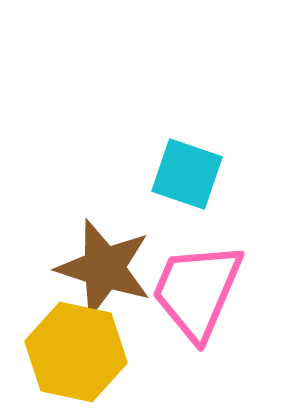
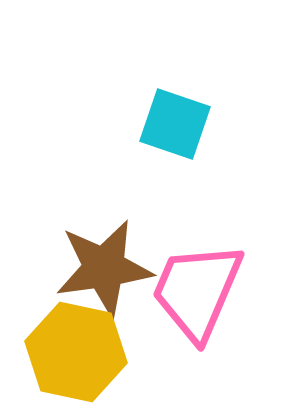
cyan square: moved 12 px left, 50 px up
brown star: rotated 26 degrees counterclockwise
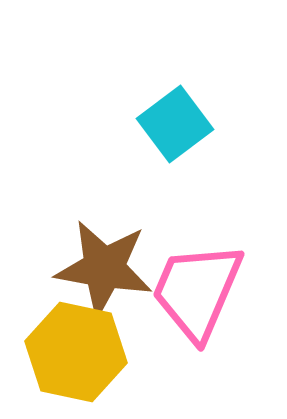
cyan square: rotated 34 degrees clockwise
brown star: rotated 18 degrees clockwise
